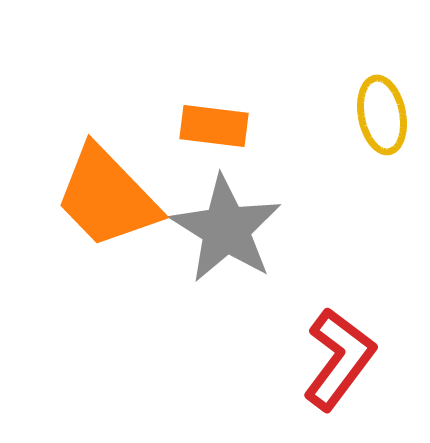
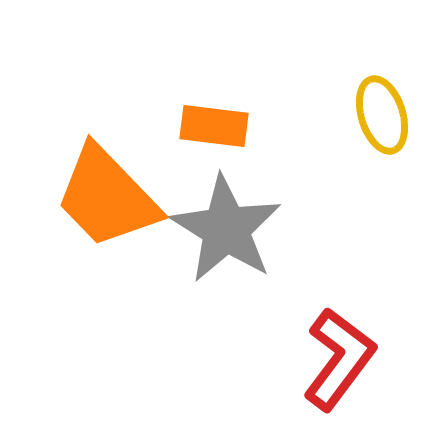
yellow ellipse: rotated 6 degrees counterclockwise
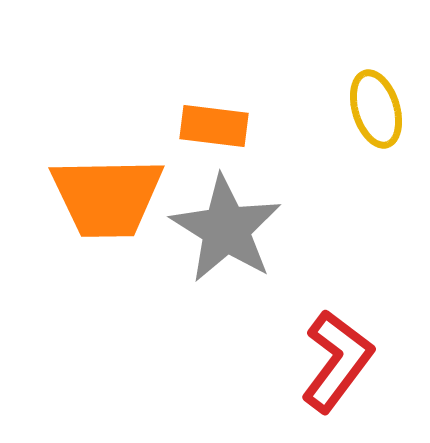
yellow ellipse: moved 6 px left, 6 px up
orange trapezoid: rotated 47 degrees counterclockwise
red L-shape: moved 2 px left, 2 px down
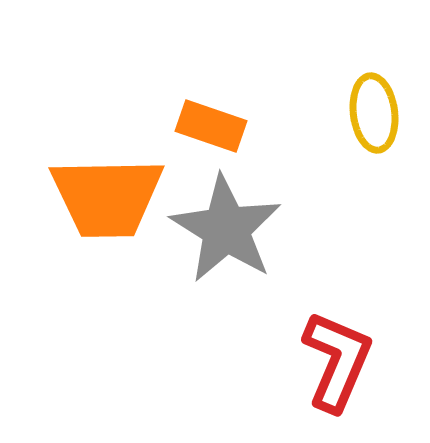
yellow ellipse: moved 2 px left, 4 px down; rotated 10 degrees clockwise
orange rectangle: moved 3 px left; rotated 12 degrees clockwise
red L-shape: rotated 14 degrees counterclockwise
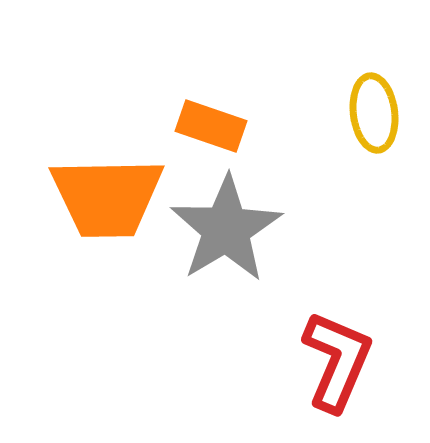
gray star: rotated 9 degrees clockwise
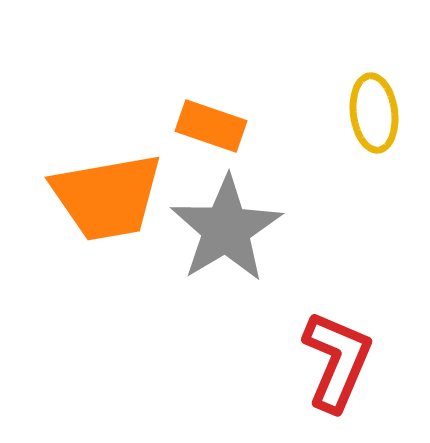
orange trapezoid: rotated 9 degrees counterclockwise
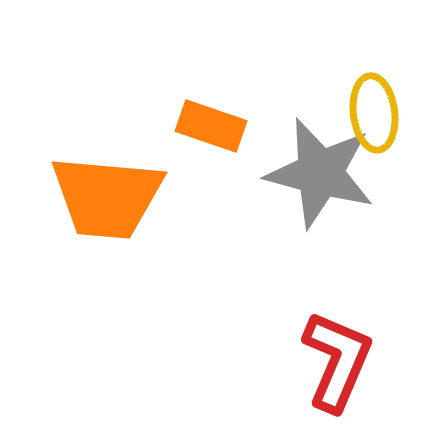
orange trapezoid: rotated 15 degrees clockwise
gray star: moved 94 px right, 56 px up; rotated 26 degrees counterclockwise
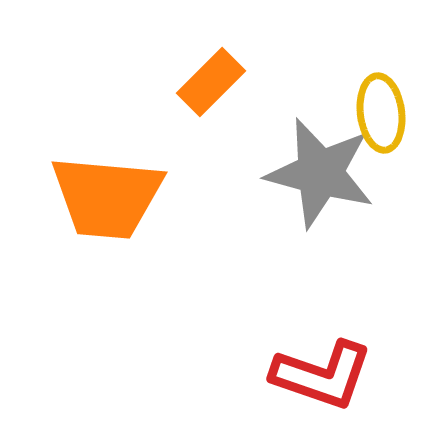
yellow ellipse: moved 7 px right
orange rectangle: moved 44 px up; rotated 64 degrees counterclockwise
red L-shape: moved 15 px left, 14 px down; rotated 86 degrees clockwise
